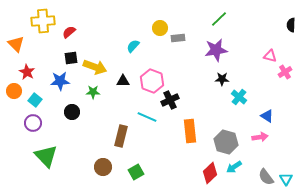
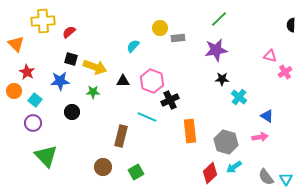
black square: moved 1 px down; rotated 24 degrees clockwise
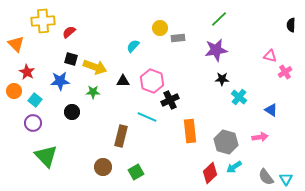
blue triangle: moved 4 px right, 6 px up
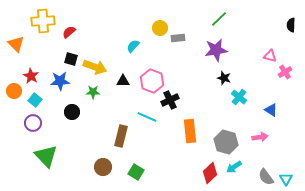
red star: moved 4 px right, 4 px down
black star: moved 2 px right, 1 px up; rotated 16 degrees clockwise
green square: rotated 28 degrees counterclockwise
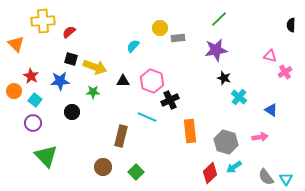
green square: rotated 14 degrees clockwise
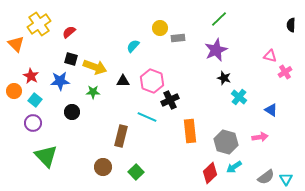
yellow cross: moved 4 px left, 3 px down; rotated 30 degrees counterclockwise
purple star: rotated 15 degrees counterclockwise
gray semicircle: rotated 90 degrees counterclockwise
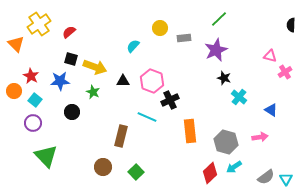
gray rectangle: moved 6 px right
green star: rotated 24 degrees clockwise
